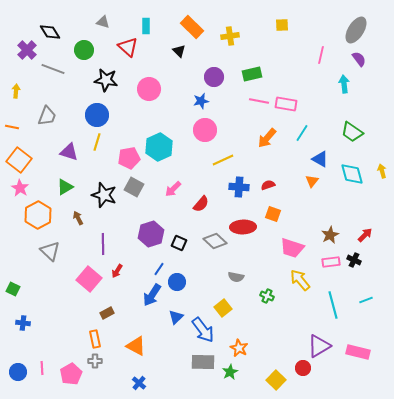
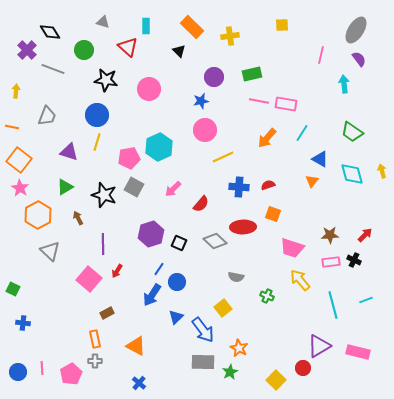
yellow line at (223, 160): moved 3 px up
brown star at (330, 235): rotated 24 degrees clockwise
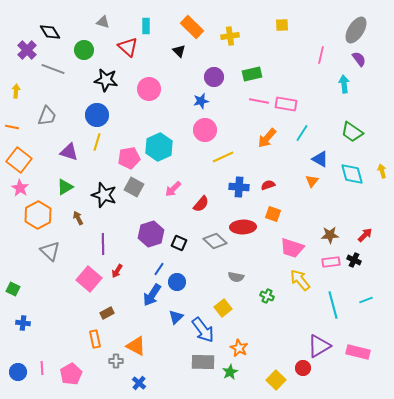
gray cross at (95, 361): moved 21 px right
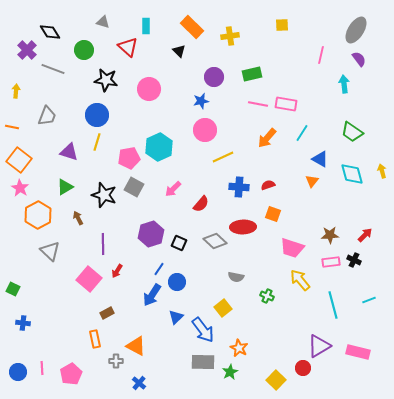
pink line at (259, 101): moved 1 px left, 3 px down
cyan line at (366, 300): moved 3 px right
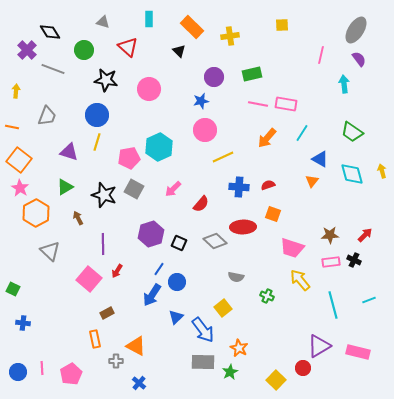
cyan rectangle at (146, 26): moved 3 px right, 7 px up
gray square at (134, 187): moved 2 px down
orange hexagon at (38, 215): moved 2 px left, 2 px up
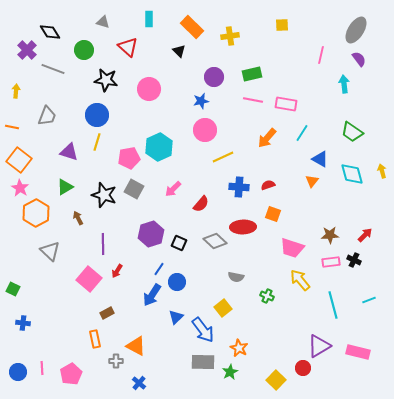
pink line at (258, 104): moved 5 px left, 4 px up
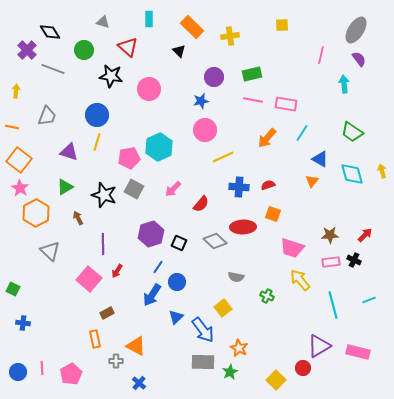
black star at (106, 80): moved 5 px right, 4 px up
blue line at (159, 269): moved 1 px left, 2 px up
